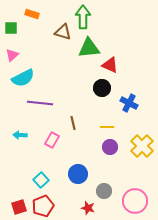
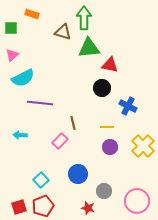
green arrow: moved 1 px right, 1 px down
red triangle: rotated 12 degrees counterclockwise
blue cross: moved 1 px left, 3 px down
pink rectangle: moved 8 px right, 1 px down; rotated 14 degrees clockwise
yellow cross: moved 1 px right
pink circle: moved 2 px right
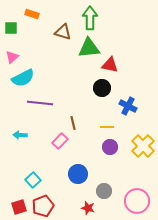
green arrow: moved 6 px right
pink triangle: moved 2 px down
cyan square: moved 8 px left
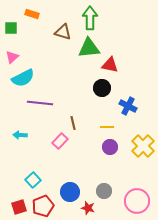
blue circle: moved 8 px left, 18 px down
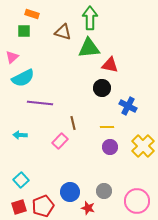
green square: moved 13 px right, 3 px down
cyan square: moved 12 px left
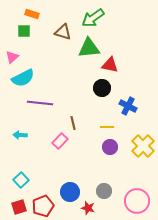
green arrow: moved 3 px right; rotated 125 degrees counterclockwise
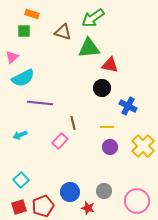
cyan arrow: rotated 24 degrees counterclockwise
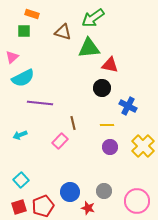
yellow line: moved 2 px up
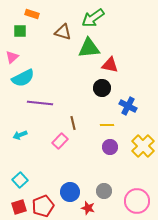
green square: moved 4 px left
cyan square: moved 1 px left
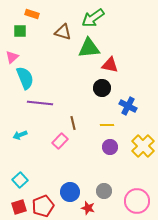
cyan semicircle: moved 2 px right; rotated 85 degrees counterclockwise
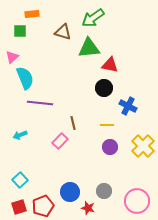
orange rectangle: rotated 24 degrees counterclockwise
black circle: moved 2 px right
